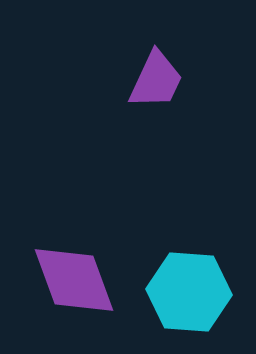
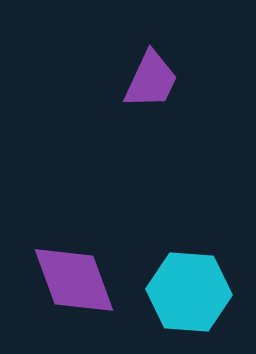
purple trapezoid: moved 5 px left
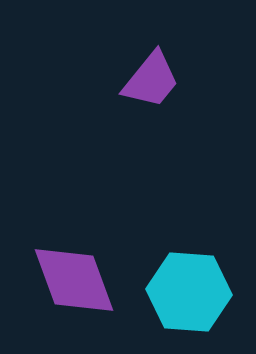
purple trapezoid: rotated 14 degrees clockwise
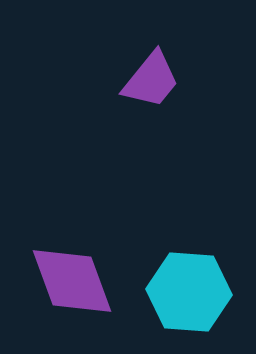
purple diamond: moved 2 px left, 1 px down
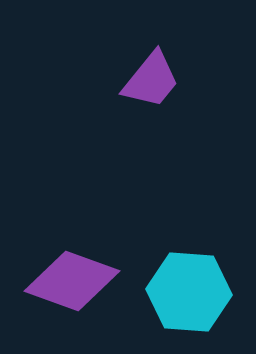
purple diamond: rotated 50 degrees counterclockwise
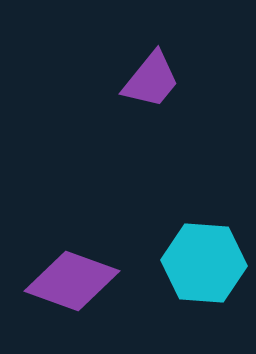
cyan hexagon: moved 15 px right, 29 px up
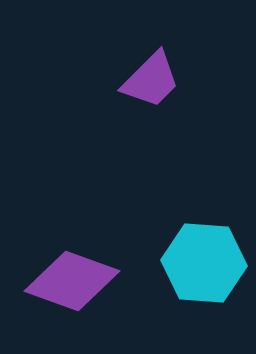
purple trapezoid: rotated 6 degrees clockwise
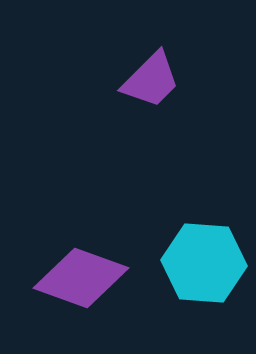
purple diamond: moved 9 px right, 3 px up
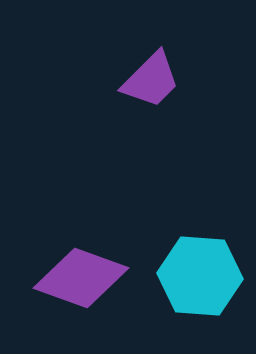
cyan hexagon: moved 4 px left, 13 px down
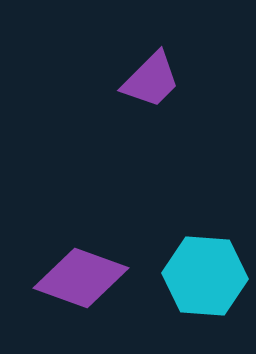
cyan hexagon: moved 5 px right
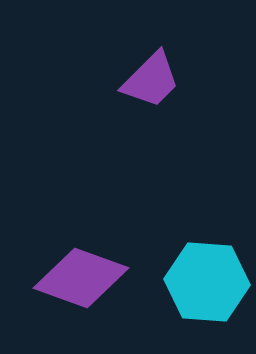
cyan hexagon: moved 2 px right, 6 px down
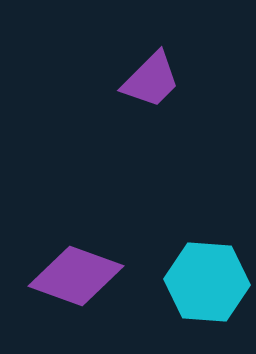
purple diamond: moved 5 px left, 2 px up
